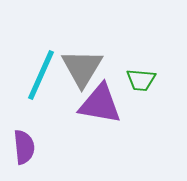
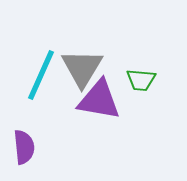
purple triangle: moved 1 px left, 4 px up
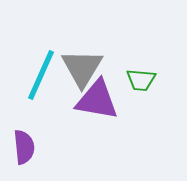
purple triangle: moved 2 px left
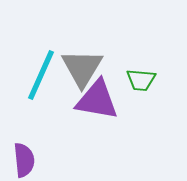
purple semicircle: moved 13 px down
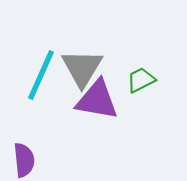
green trapezoid: rotated 148 degrees clockwise
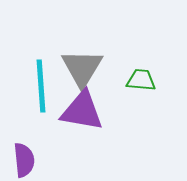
cyan line: moved 11 px down; rotated 28 degrees counterclockwise
green trapezoid: rotated 32 degrees clockwise
purple triangle: moved 15 px left, 11 px down
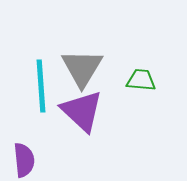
purple triangle: rotated 33 degrees clockwise
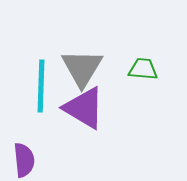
green trapezoid: moved 2 px right, 11 px up
cyan line: rotated 6 degrees clockwise
purple triangle: moved 2 px right, 3 px up; rotated 12 degrees counterclockwise
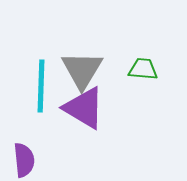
gray triangle: moved 2 px down
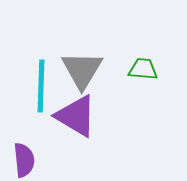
purple triangle: moved 8 px left, 8 px down
